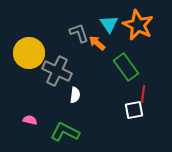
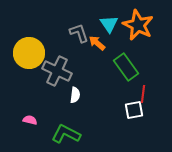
green L-shape: moved 1 px right, 2 px down
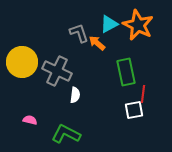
cyan triangle: rotated 36 degrees clockwise
yellow circle: moved 7 px left, 9 px down
green rectangle: moved 5 px down; rotated 24 degrees clockwise
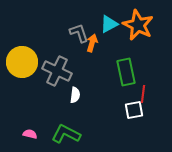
orange arrow: moved 5 px left; rotated 66 degrees clockwise
pink semicircle: moved 14 px down
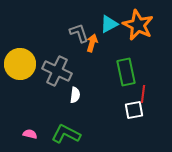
yellow circle: moved 2 px left, 2 px down
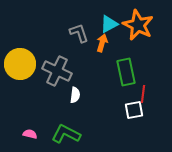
orange arrow: moved 10 px right
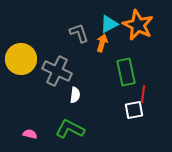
yellow circle: moved 1 px right, 5 px up
green L-shape: moved 4 px right, 5 px up
